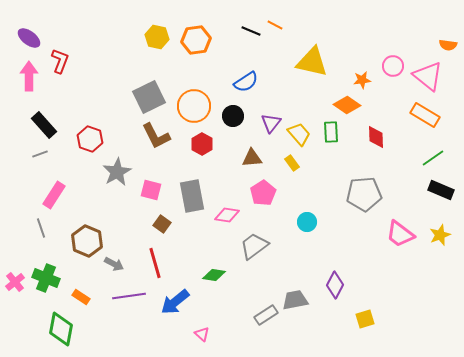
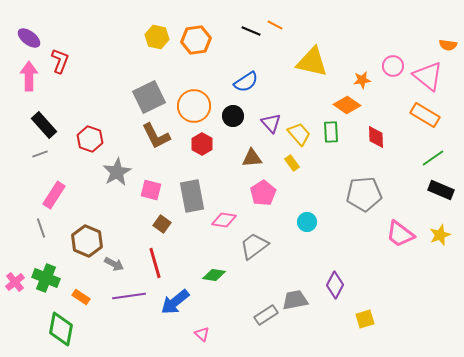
purple triangle at (271, 123): rotated 20 degrees counterclockwise
pink diamond at (227, 215): moved 3 px left, 5 px down
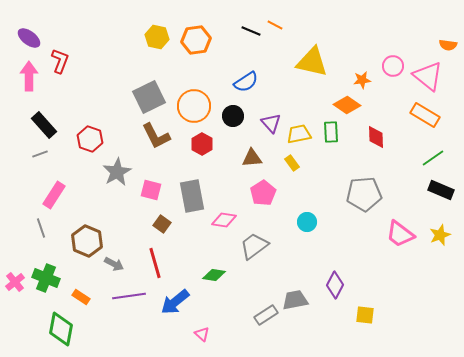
yellow trapezoid at (299, 134): rotated 60 degrees counterclockwise
yellow square at (365, 319): moved 4 px up; rotated 24 degrees clockwise
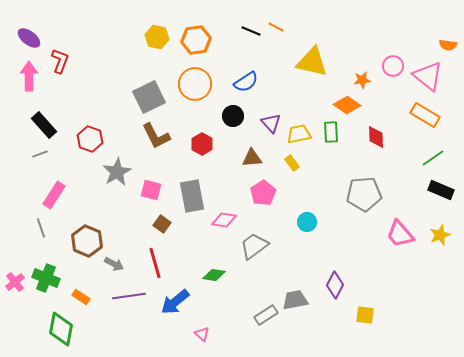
orange line at (275, 25): moved 1 px right, 2 px down
orange circle at (194, 106): moved 1 px right, 22 px up
pink trapezoid at (400, 234): rotated 12 degrees clockwise
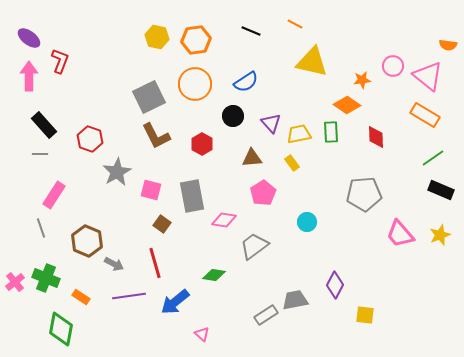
orange line at (276, 27): moved 19 px right, 3 px up
gray line at (40, 154): rotated 21 degrees clockwise
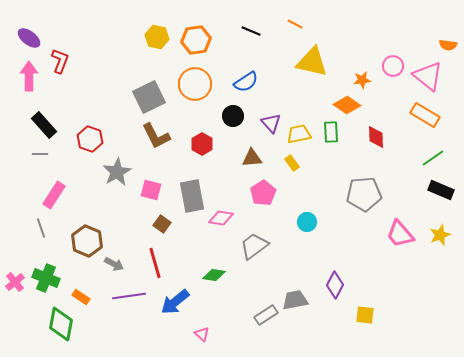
pink diamond at (224, 220): moved 3 px left, 2 px up
green diamond at (61, 329): moved 5 px up
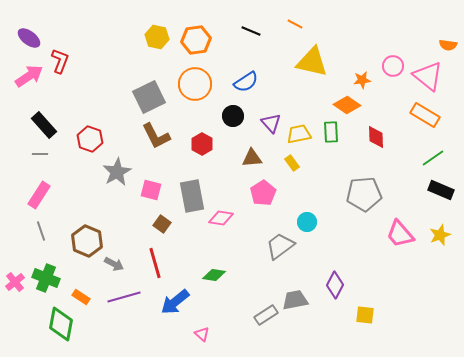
pink arrow at (29, 76): rotated 56 degrees clockwise
pink rectangle at (54, 195): moved 15 px left
gray line at (41, 228): moved 3 px down
gray trapezoid at (254, 246): moved 26 px right
purple line at (129, 296): moved 5 px left, 1 px down; rotated 8 degrees counterclockwise
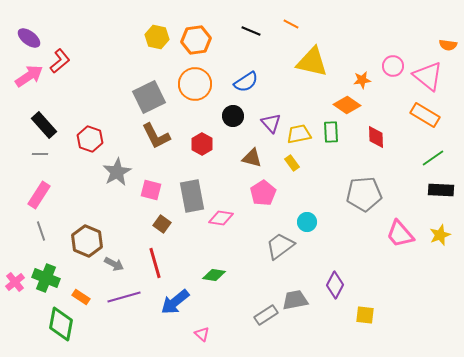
orange line at (295, 24): moved 4 px left
red L-shape at (60, 61): rotated 30 degrees clockwise
brown triangle at (252, 158): rotated 20 degrees clockwise
black rectangle at (441, 190): rotated 20 degrees counterclockwise
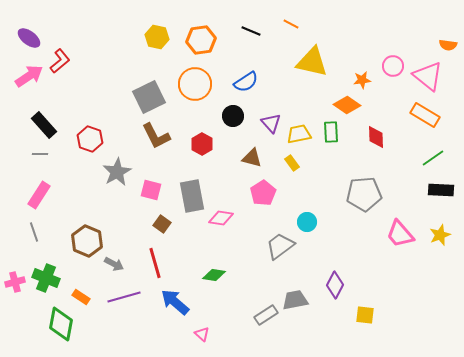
orange hexagon at (196, 40): moved 5 px right
gray line at (41, 231): moved 7 px left, 1 px down
pink cross at (15, 282): rotated 24 degrees clockwise
blue arrow at (175, 302): rotated 80 degrees clockwise
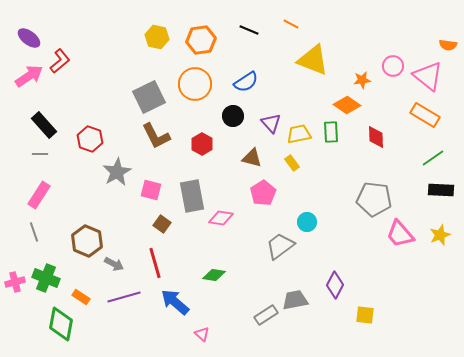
black line at (251, 31): moved 2 px left, 1 px up
yellow triangle at (312, 62): moved 1 px right, 2 px up; rotated 8 degrees clockwise
gray pentagon at (364, 194): moved 10 px right, 5 px down; rotated 12 degrees clockwise
